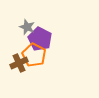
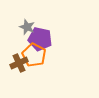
purple pentagon: rotated 15 degrees counterclockwise
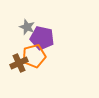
purple pentagon: moved 2 px right, 1 px up
orange pentagon: moved 1 px down; rotated 30 degrees clockwise
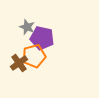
brown cross: rotated 12 degrees counterclockwise
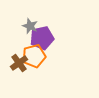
gray star: moved 3 px right, 1 px up
purple pentagon: rotated 25 degrees counterclockwise
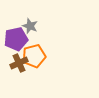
purple pentagon: moved 26 px left, 1 px down
brown cross: rotated 12 degrees clockwise
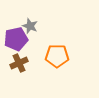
orange pentagon: moved 23 px right; rotated 15 degrees clockwise
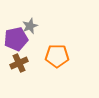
gray star: rotated 28 degrees clockwise
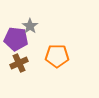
gray star: rotated 14 degrees counterclockwise
purple pentagon: rotated 20 degrees clockwise
